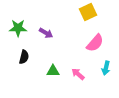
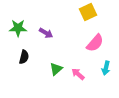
green triangle: moved 3 px right, 2 px up; rotated 40 degrees counterclockwise
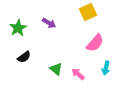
green star: rotated 30 degrees counterclockwise
purple arrow: moved 3 px right, 10 px up
black semicircle: rotated 40 degrees clockwise
green triangle: rotated 40 degrees counterclockwise
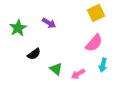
yellow square: moved 8 px right, 1 px down
pink semicircle: moved 1 px left
black semicircle: moved 10 px right, 3 px up
cyan arrow: moved 3 px left, 3 px up
pink arrow: rotated 72 degrees counterclockwise
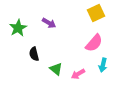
black semicircle: rotated 112 degrees clockwise
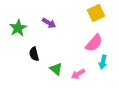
cyan arrow: moved 3 px up
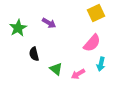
pink semicircle: moved 2 px left
cyan arrow: moved 2 px left, 2 px down
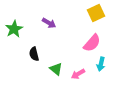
green star: moved 4 px left, 1 px down
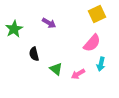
yellow square: moved 1 px right, 1 px down
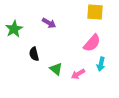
yellow square: moved 2 px left, 2 px up; rotated 30 degrees clockwise
